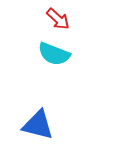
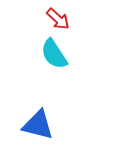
cyan semicircle: rotated 36 degrees clockwise
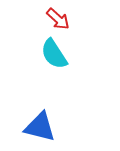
blue triangle: moved 2 px right, 2 px down
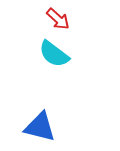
cyan semicircle: rotated 20 degrees counterclockwise
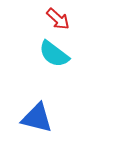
blue triangle: moved 3 px left, 9 px up
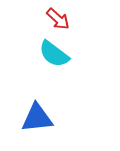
blue triangle: rotated 20 degrees counterclockwise
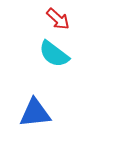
blue triangle: moved 2 px left, 5 px up
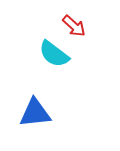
red arrow: moved 16 px right, 7 px down
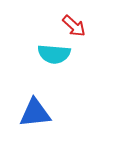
cyan semicircle: rotated 32 degrees counterclockwise
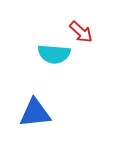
red arrow: moved 7 px right, 6 px down
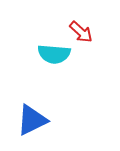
blue triangle: moved 3 px left, 7 px down; rotated 20 degrees counterclockwise
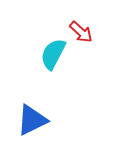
cyan semicircle: moved 1 px left; rotated 112 degrees clockwise
